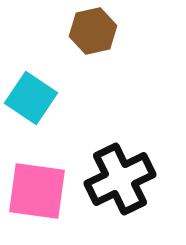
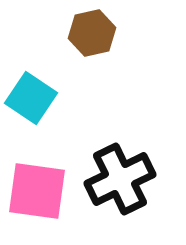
brown hexagon: moved 1 px left, 2 px down
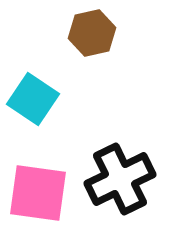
cyan square: moved 2 px right, 1 px down
pink square: moved 1 px right, 2 px down
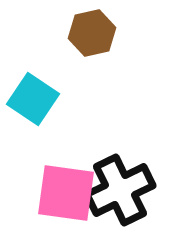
black cross: moved 11 px down
pink square: moved 28 px right
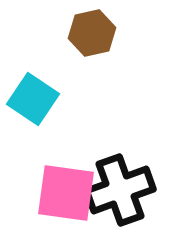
black cross: rotated 6 degrees clockwise
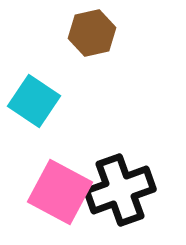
cyan square: moved 1 px right, 2 px down
pink square: moved 6 px left, 1 px up; rotated 20 degrees clockwise
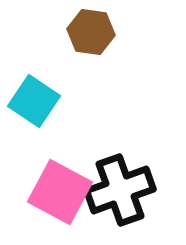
brown hexagon: moved 1 px left, 1 px up; rotated 21 degrees clockwise
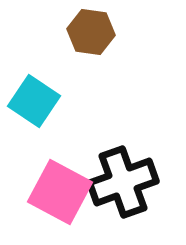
black cross: moved 3 px right, 8 px up
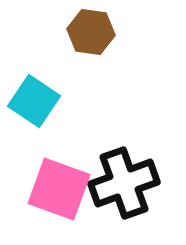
black cross: moved 1 px right, 1 px down
pink square: moved 1 px left, 3 px up; rotated 8 degrees counterclockwise
